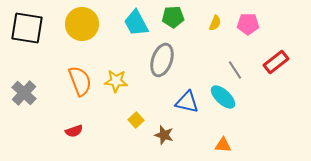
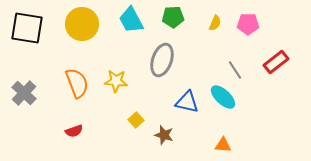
cyan trapezoid: moved 5 px left, 3 px up
orange semicircle: moved 3 px left, 2 px down
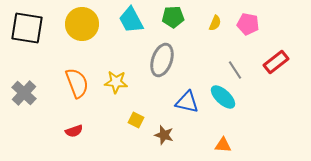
pink pentagon: rotated 10 degrees clockwise
yellow star: moved 1 px down
yellow square: rotated 21 degrees counterclockwise
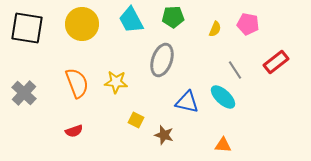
yellow semicircle: moved 6 px down
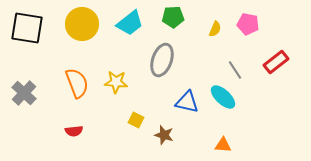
cyan trapezoid: moved 1 px left, 3 px down; rotated 100 degrees counterclockwise
red semicircle: rotated 12 degrees clockwise
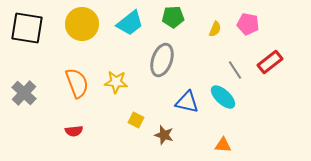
red rectangle: moved 6 px left
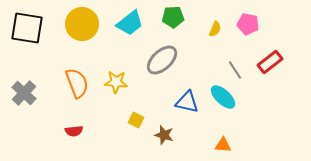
gray ellipse: rotated 28 degrees clockwise
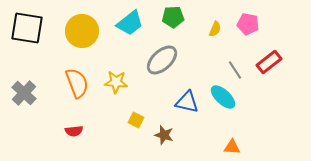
yellow circle: moved 7 px down
red rectangle: moved 1 px left
orange triangle: moved 9 px right, 2 px down
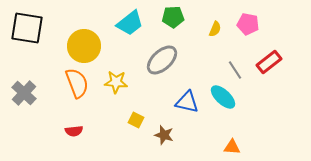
yellow circle: moved 2 px right, 15 px down
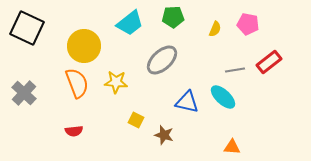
black square: rotated 16 degrees clockwise
gray line: rotated 66 degrees counterclockwise
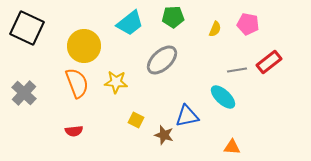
gray line: moved 2 px right
blue triangle: moved 14 px down; rotated 25 degrees counterclockwise
